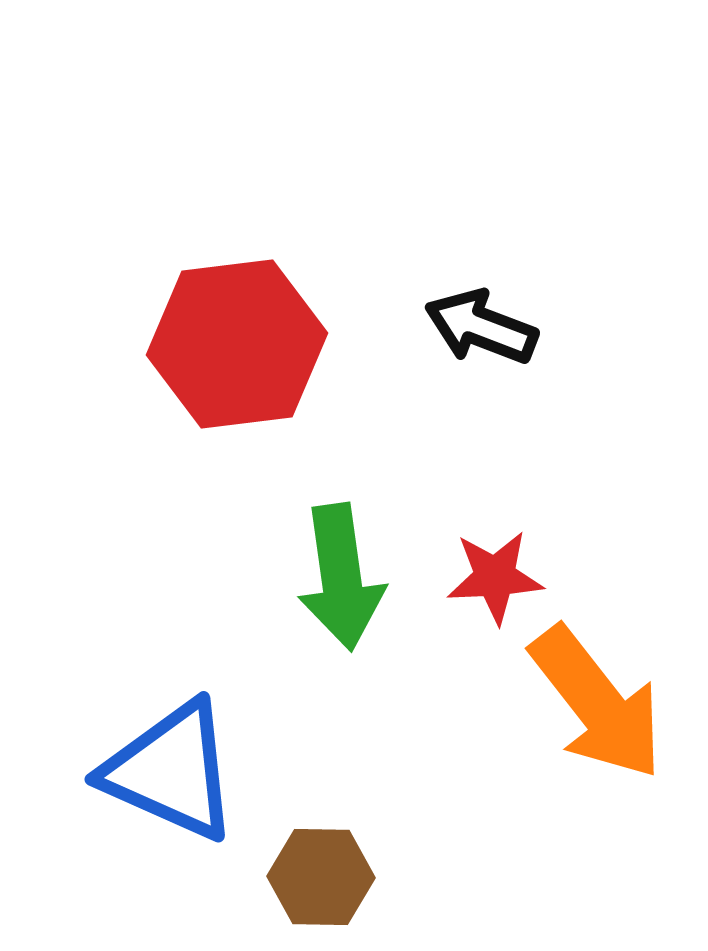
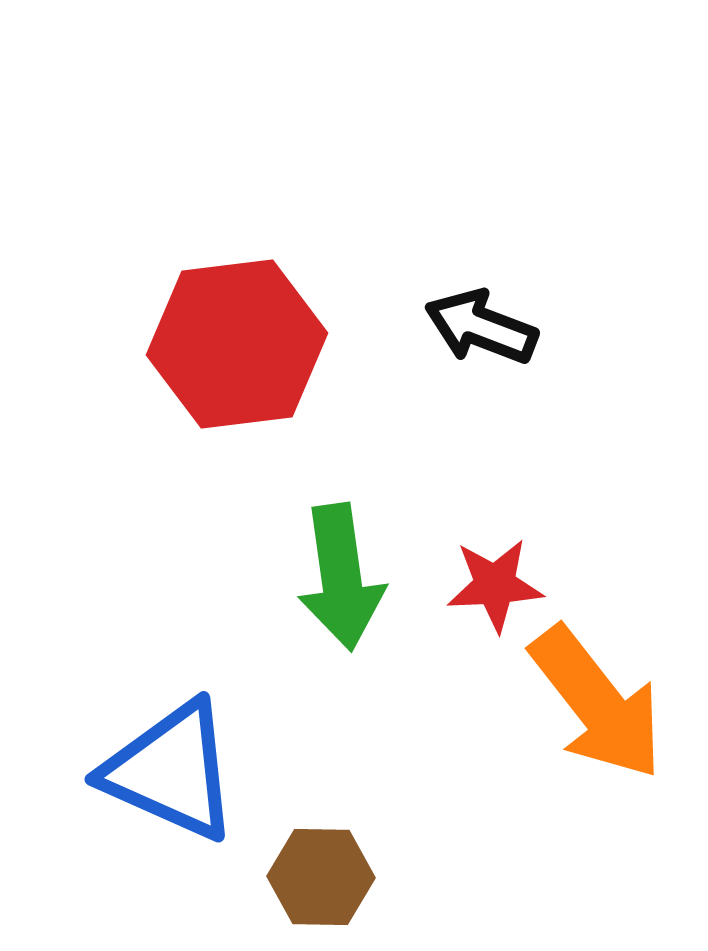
red star: moved 8 px down
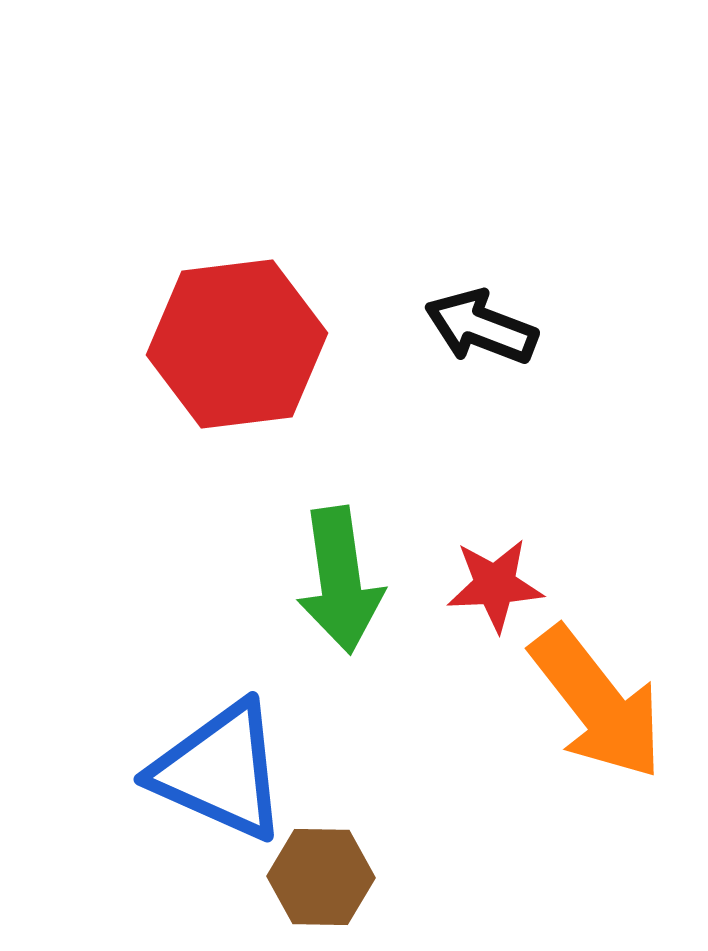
green arrow: moved 1 px left, 3 px down
blue triangle: moved 49 px right
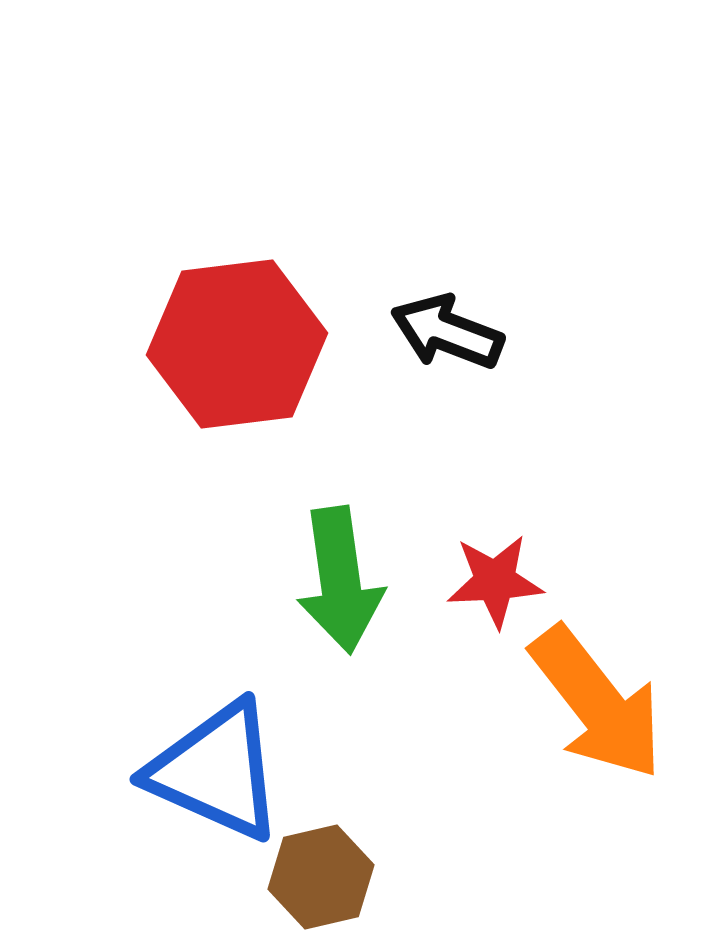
black arrow: moved 34 px left, 5 px down
red star: moved 4 px up
blue triangle: moved 4 px left
brown hexagon: rotated 14 degrees counterclockwise
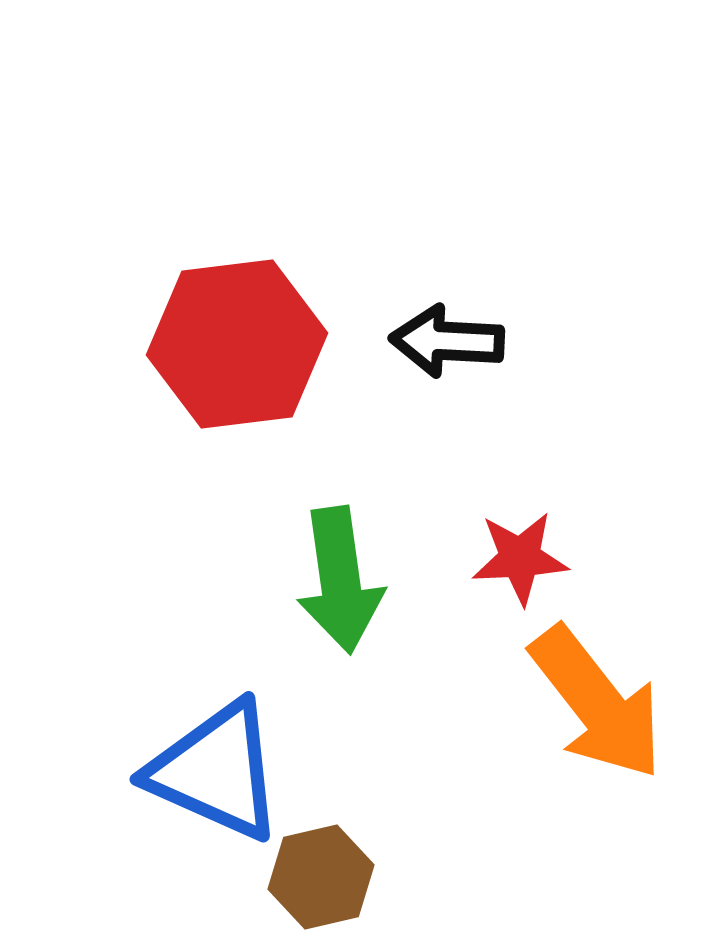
black arrow: moved 9 px down; rotated 18 degrees counterclockwise
red star: moved 25 px right, 23 px up
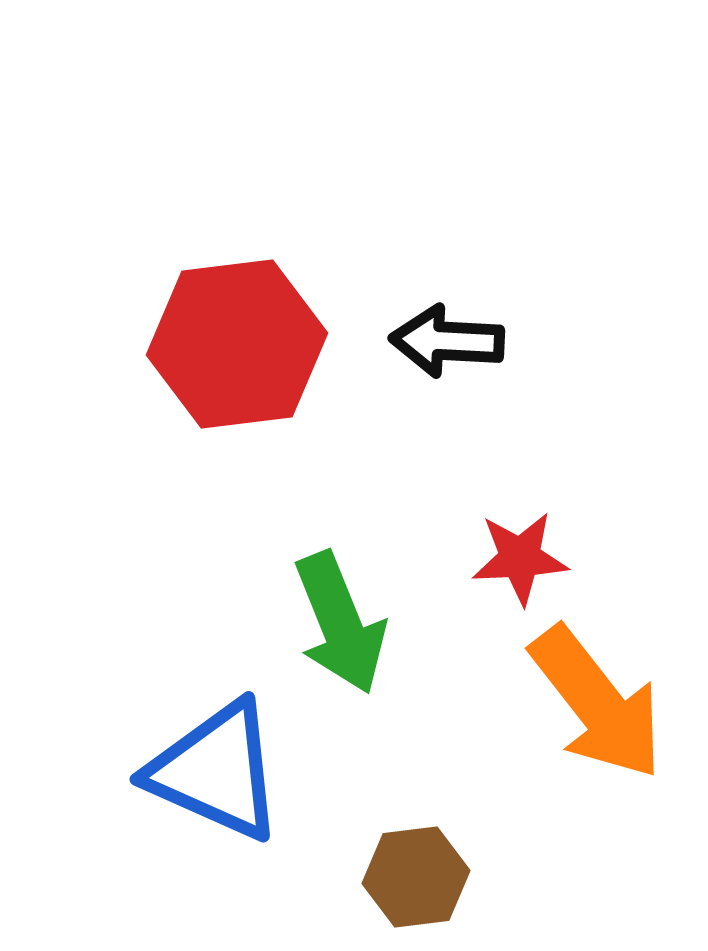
green arrow: moved 43 px down; rotated 14 degrees counterclockwise
brown hexagon: moved 95 px right; rotated 6 degrees clockwise
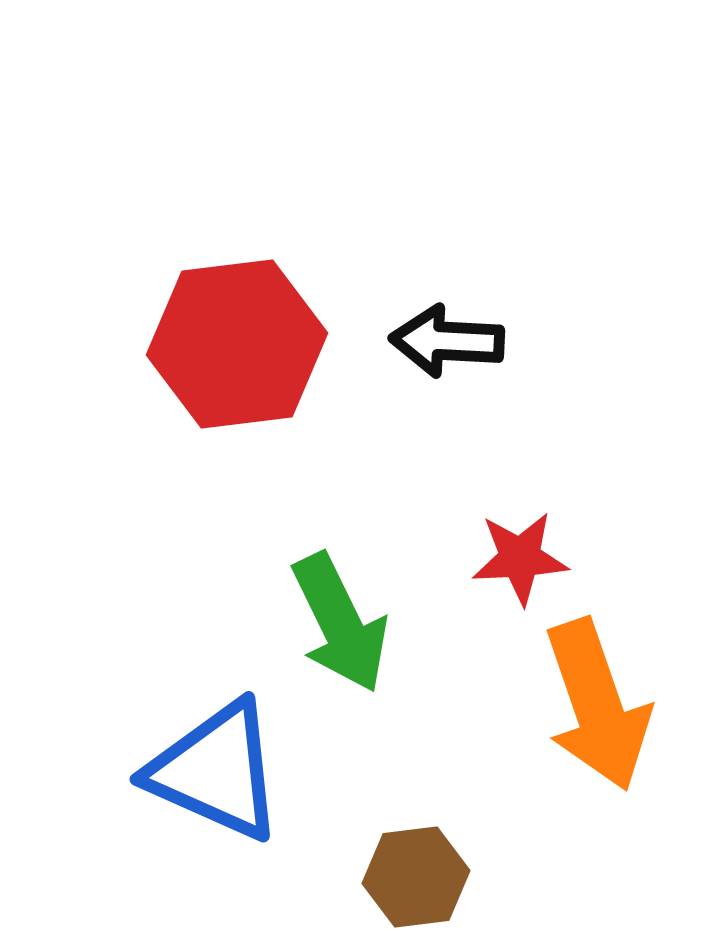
green arrow: rotated 4 degrees counterclockwise
orange arrow: moved 2 px down; rotated 19 degrees clockwise
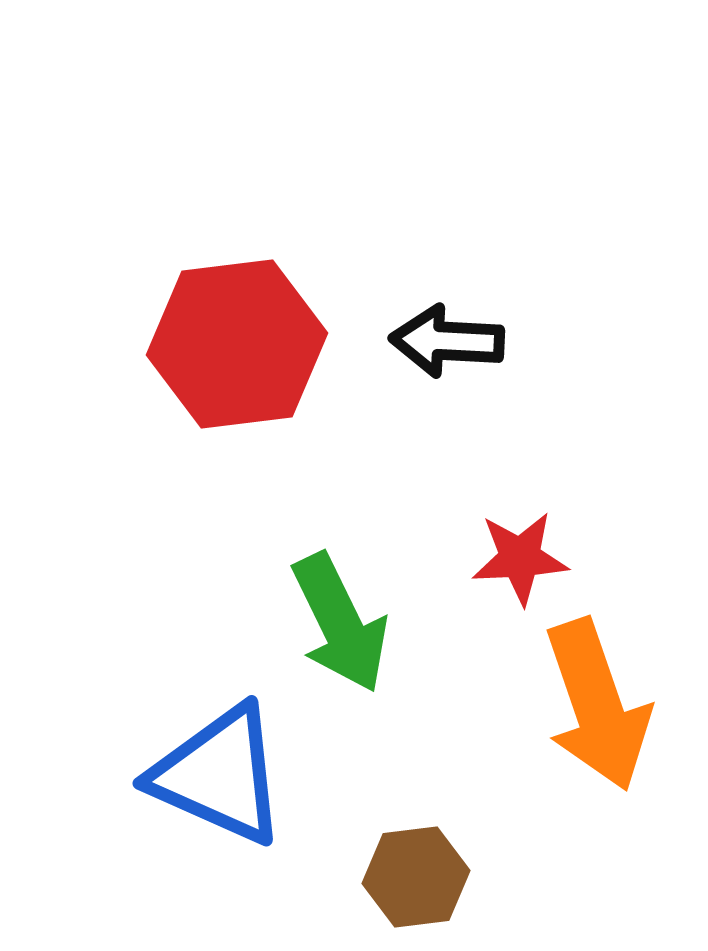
blue triangle: moved 3 px right, 4 px down
